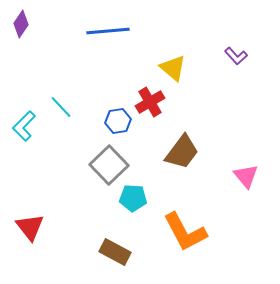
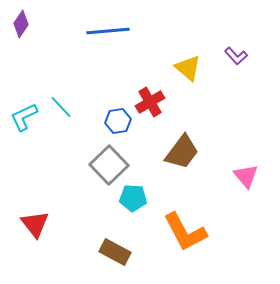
yellow triangle: moved 15 px right
cyan L-shape: moved 9 px up; rotated 20 degrees clockwise
red triangle: moved 5 px right, 3 px up
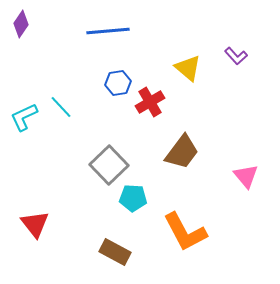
blue hexagon: moved 38 px up
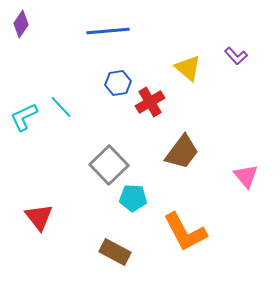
red triangle: moved 4 px right, 7 px up
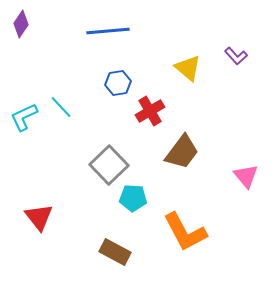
red cross: moved 9 px down
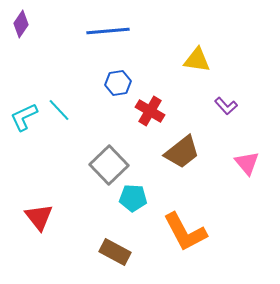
purple L-shape: moved 10 px left, 50 px down
yellow triangle: moved 9 px right, 8 px up; rotated 32 degrees counterclockwise
cyan line: moved 2 px left, 3 px down
red cross: rotated 28 degrees counterclockwise
brown trapezoid: rotated 15 degrees clockwise
pink triangle: moved 1 px right, 13 px up
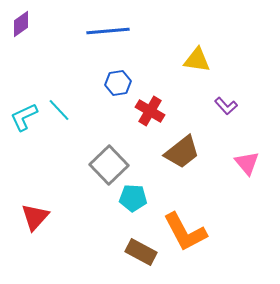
purple diamond: rotated 20 degrees clockwise
red triangle: moved 4 px left; rotated 20 degrees clockwise
brown rectangle: moved 26 px right
